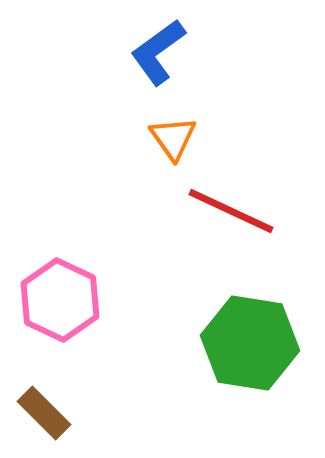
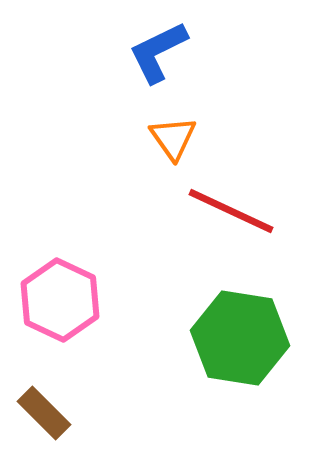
blue L-shape: rotated 10 degrees clockwise
green hexagon: moved 10 px left, 5 px up
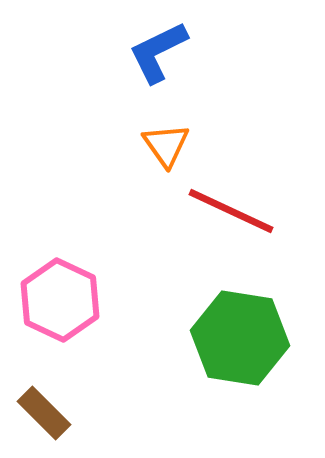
orange triangle: moved 7 px left, 7 px down
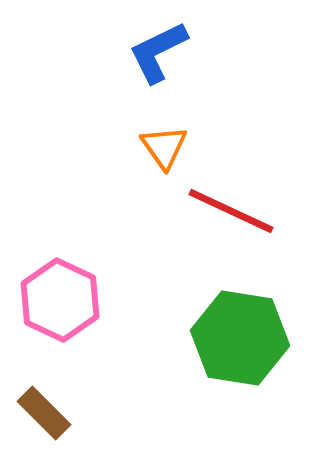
orange triangle: moved 2 px left, 2 px down
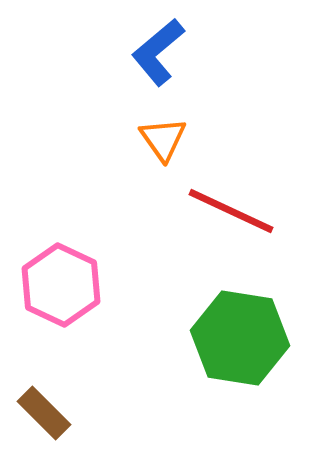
blue L-shape: rotated 14 degrees counterclockwise
orange triangle: moved 1 px left, 8 px up
pink hexagon: moved 1 px right, 15 px up
